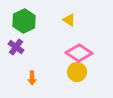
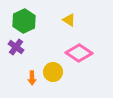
yellow circle: moved 24 px left
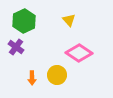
yellow triangle: rotated 16 degrees clockwise
yellow circle: moved 4 px right, 3 px down
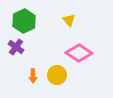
orange arrow: moved 1 px right, 2 px up
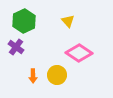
yellow triangle: moved 1 px left, 1 px down
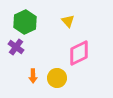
green hexagon: moved 1 px right, 1 px down
pink diamond: rotated 60 degrees counterclockwise
yellow circle: moved 3 px down
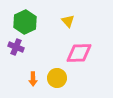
purple cross: rotated 14 degrees counterclockwise
pink diamond: rotated 24 degrees clockwise
orange arrow: moved 3 px down
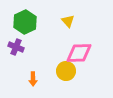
yellow circle: moved 9 px right, 7 px up
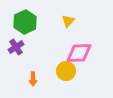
yellow triangle: rotated 24 degrees clockwise
purple cross: rotated 35 degrees clockwise
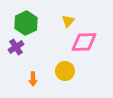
green hexagon: moved 1 px right, 1 px down
pink diamond: moved 5 px right, 11 px up
yellow circle: moved 1 px left
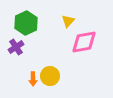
pink diamond: rotated 8 degrees counterclockwise
yellow circle: moved 15 px left, 5 px down
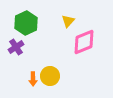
pink diamond: rotated 12 degrees counterclockwise
